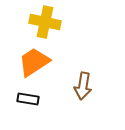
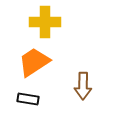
yellow cross: rotated 12 degrees counterclockwise
brown arrow: rotated 8 degrees counterclockwise
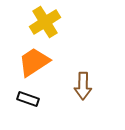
yellow cross: rotated 32 degrees counterclockwise
black rectangle: rotated 10 degrees clockwise
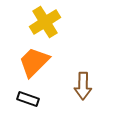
orange trapezoid: rotated 12 degrees counterclockwise
